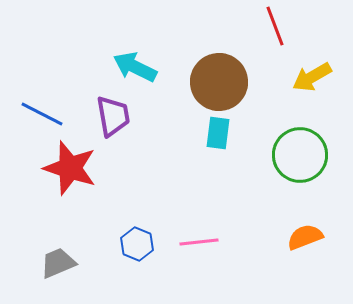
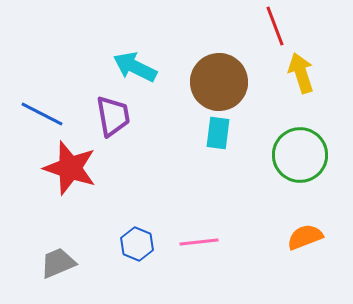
yellow arrow: moved 11 px left, 4 px up; rotated 102 degrees clockwise
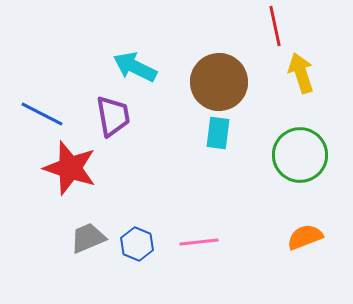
red line: rotated 9 degrees clockwise
gray trapezoid: moved 30 px right, 25 px up
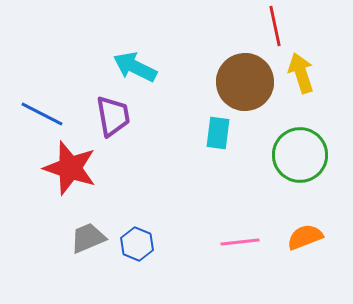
brown circle: moved 26 px right
pink line: moved 41 px right
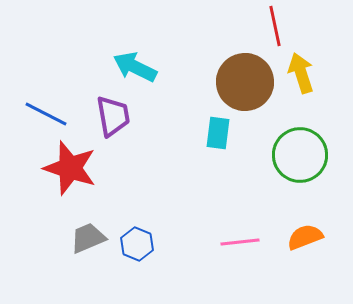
blue line: moved 4 px right
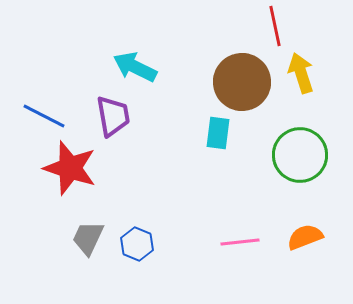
brown circle: moved 3 px left
blue line: moved 2 px left, 2 px down
gray trapezoid: rotated 42 degrees counterclockwise
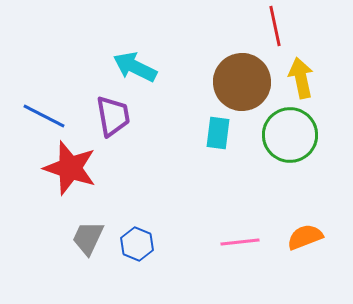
yellow arrow: moved 5 px down; rotated 6 degrees clockwise
green circle: moved 10 px left, 20 px up
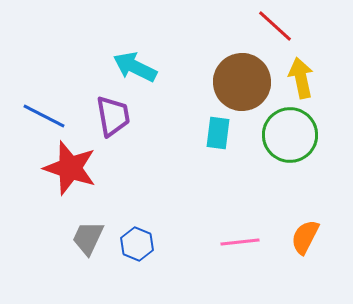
red line: rotated 36 degrees counterclockwise
orange semicircle: rotated 42 degrees counterclockwise
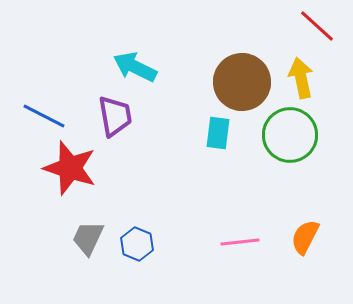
red line: moved 42 px right
purple trapezoid: moved 2 px right
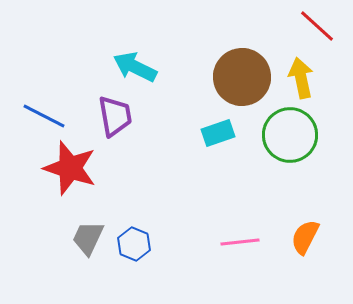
brown circle: moved 5 px up
cyan rectangle: rotated 64 degrees clockwise
blue hexagon: moved 3 px left
